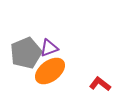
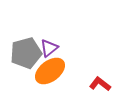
purple triangle: rotated 18 degrees counterclockwise
gray pentagon: rotated 8 degrees clockwise
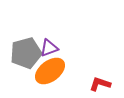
purple triangle: rotated 18 degrees clockwise
red L-shape: rotated 20 degrees counterclockwise
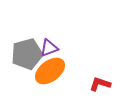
gray pentagon: moved 1 px right, 1 px down
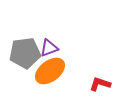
gray pentagon: moved 2 px left, 1 px up; rotated 8 degrees clockwise
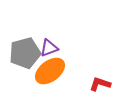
gray pentagon: rotated 8 degrees counterclockwise
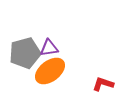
purple triangle: rotated 12 degrees clockwise
red L-shape: moved 3 px right
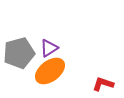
purple triangle: rotated 24 degrees counterclockwise
gray pentagon: moved 6 px left
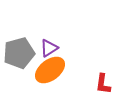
orange ellipse: moved 1 px up
red L-shape: rotated 100 degrees counterclockwise
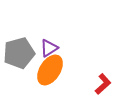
orange ellipse: rotated 20 degrees counterclockwise
red L-shape: rotated 140 degrees counterclockwise
